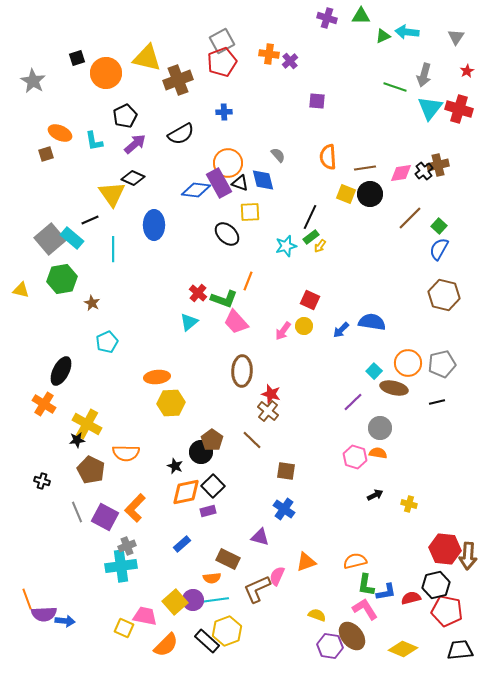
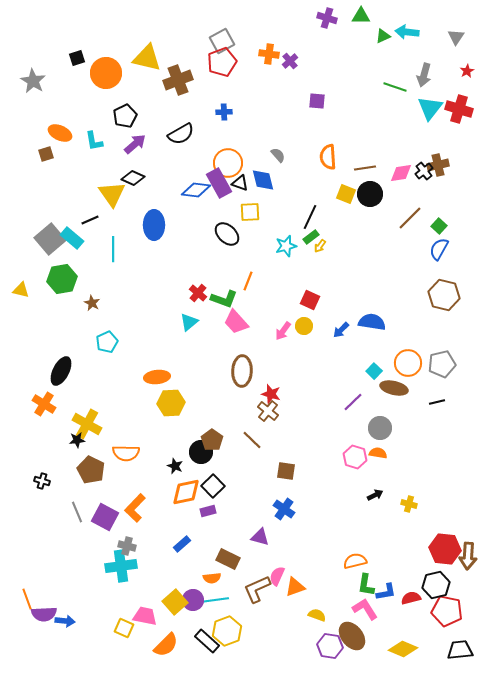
gray cross at (127, 546): rotated 36 degrees clockwise
orange triangle at (306, 562): moved 11 px left, 25 px down
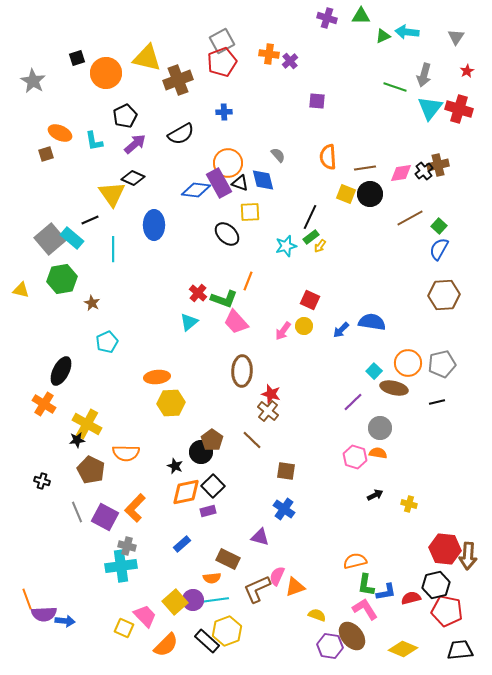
brown line at (410, 218): rotated 16 degrees clockwise
brown hexagon at (444, 295): rotated 16 degrees counterclockwise
pink trapezoid at (145, 616): rotated 35 degrees clockwise
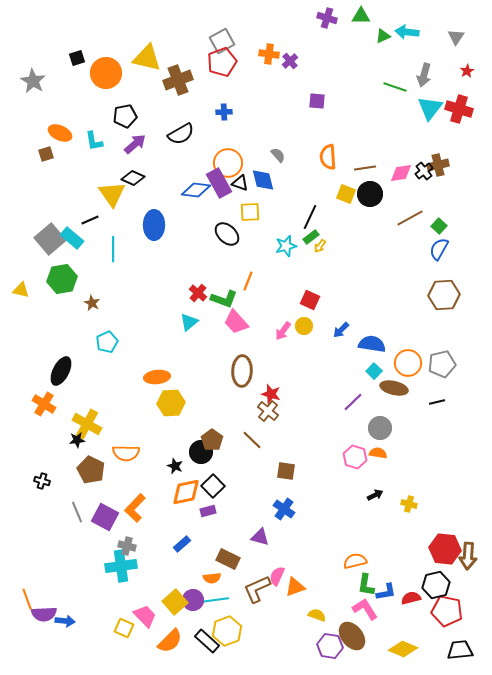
black pentagon at (125, 116): rotated 15 degrees clockwise
blue semicircle at (372, 322): moved 22 px down
orange semicircle at (166, 645): moved 4 px right, 4 px up
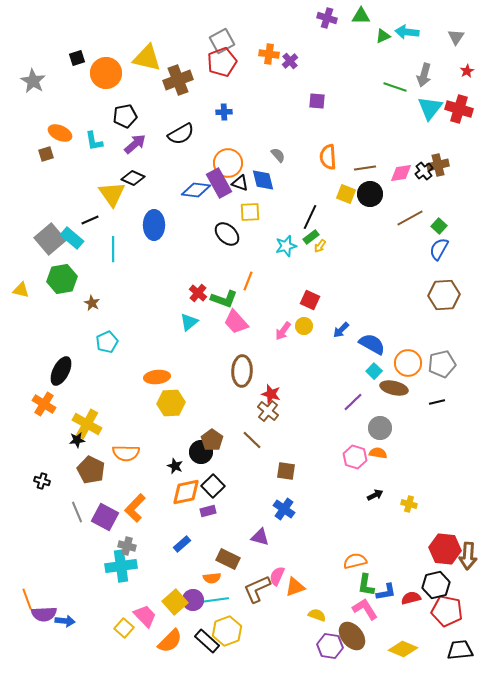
blue semicircle at (372, 344): rotated 20 degrees clockwise
yellow square at (124, 628): rotated 18 degrees clockwise
